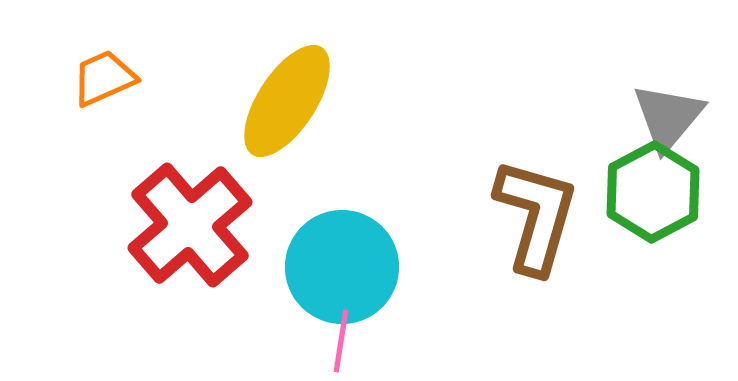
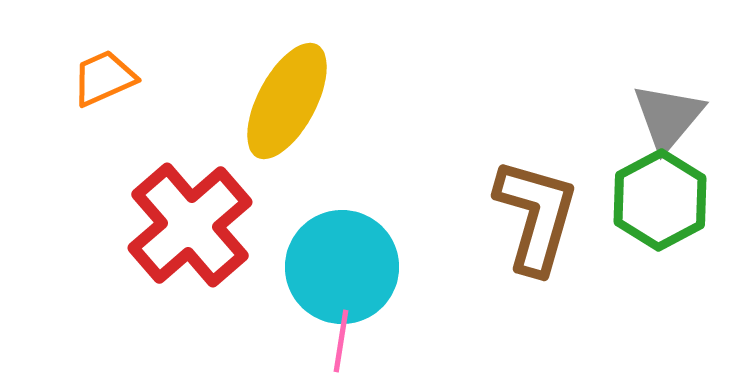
yellow ellipse: rotated 5 degrees counterclockwise
green hexagon: moved 7 px right, 8 px down
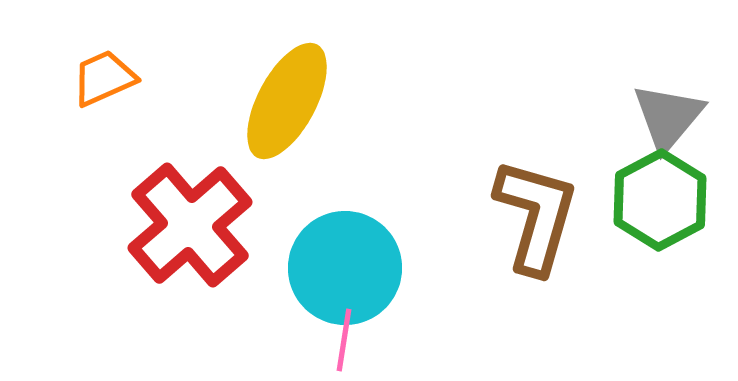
cyan circle: moved 3 px right, 1 px down
pink line: moved 3 px right, 1 px up
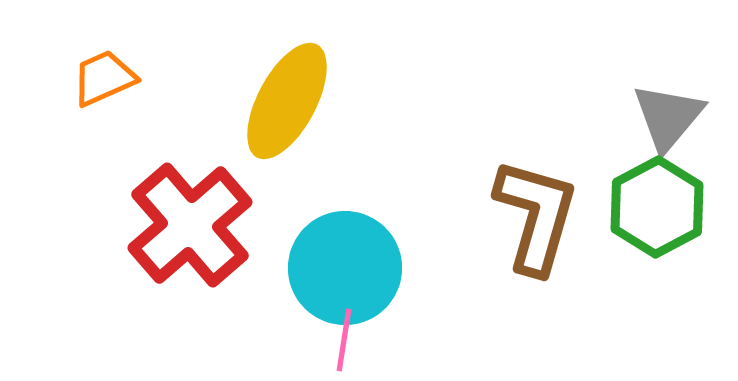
green hexagon: moved 3 px left, 7 px down
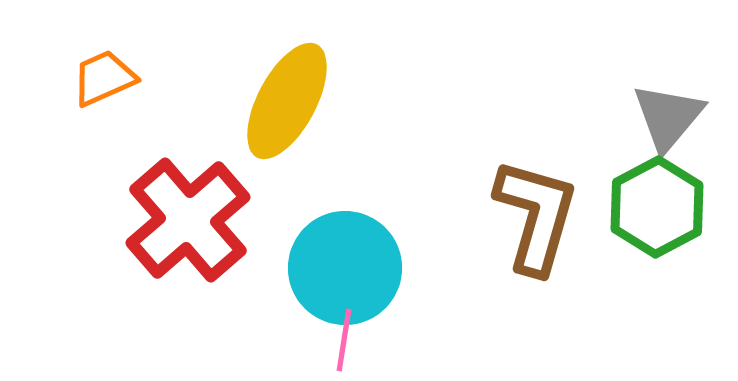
red cross: moved 2 px left, 5 px up
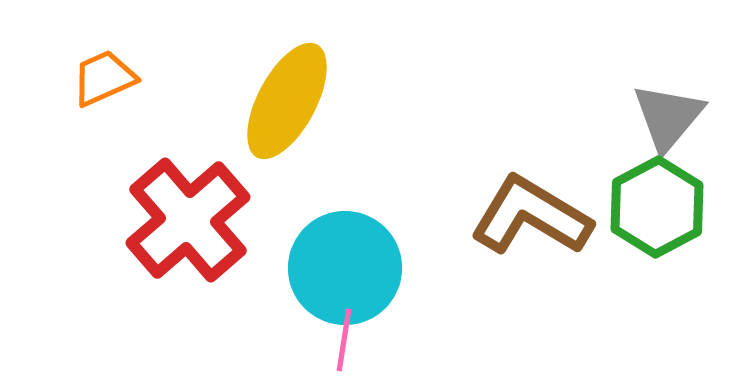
brown L-shape: moved 5 px left; rotated 75 degrees counterclockwise
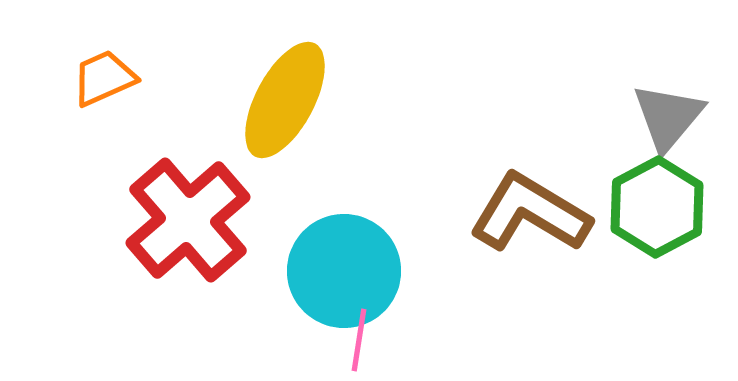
yellow ellipse: moved 2 px left, 1 px up
brown L-shape: moved 1 px left, 3 px up
cyan circle: moved 1 px left, 3 px down
pink line: moved 15 px right
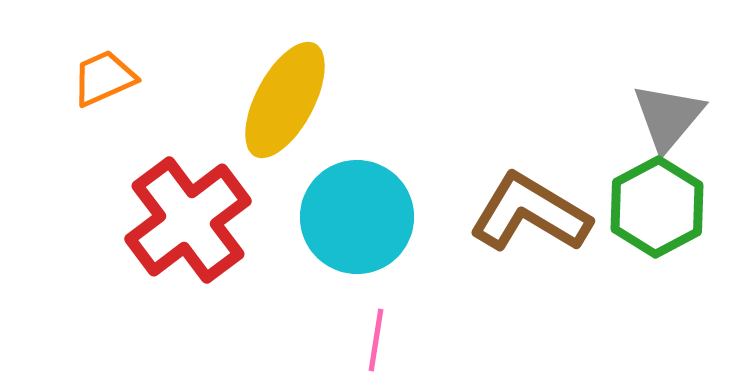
red cross: rotated 4 degrees clockwise
cyan circle: moved 13 px right, 54 px up
pink line: moved 17 px right
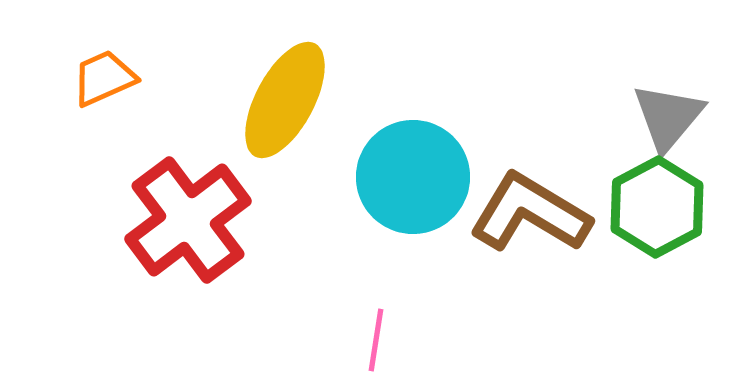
cyan circle: moved 56 px right, 40 px up
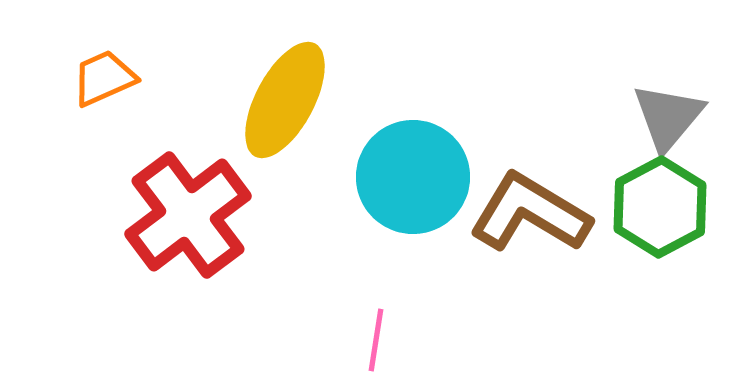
green hexagon: moved 3 px right
red cross: moved 5 px up
